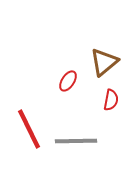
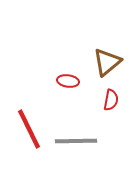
brown triangle: moved 3 px right
red ellipse: rotated 65 degrees clockwise
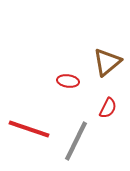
red semicircle: moved 3 px left, 8 px down; rotated 15 degrees clockwise
red line: rotated 45 degrees counterclockwise
gray line: rotated 63 degrees counterclockwise
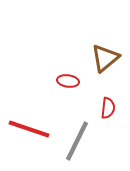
brown triangle: moved 2 px left, 4 px up
red semicircle: rotated 20 degrees counterclockwise
gray line: moved 1 px right
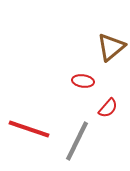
brown triangle: moved 6 px right, 11 px up
red ellipse: moved 15 px right
red semicircle: rotated 35 degrees clockwise
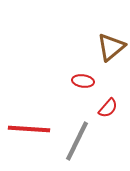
red line: rotated 15 degrees counterclockwise
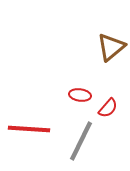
red ellipse: moved 3 px left, 14 px down
gray line: moved 4 px right
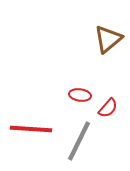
brown triangle: moved 3 px left, 8 px up
red line: moved 2 px right
gray line: moved 2 px left
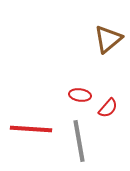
gray line: rotated 36 degrees counterclockwise
